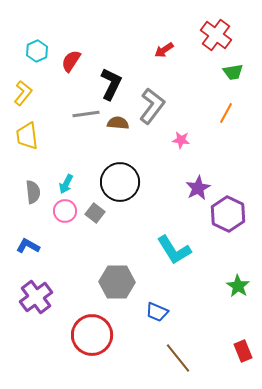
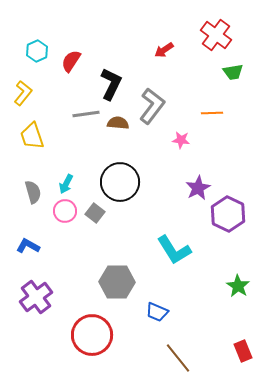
orange line: moved 14 px left; rotated 60 degrees clockwise
yellow trapezoid: moved 5 px right; rotated 12 degrees counterclockwise
gray semicircle: rotated 10 degrees counterclockwise
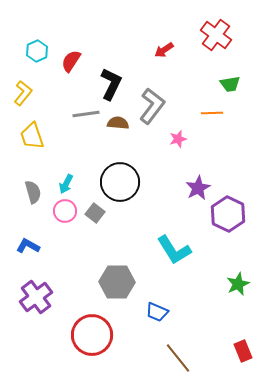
green trapezoid: moved 3 px left, 12 px down
pink star: moved 3 px left, 1 px up; rotated 24 degrees counterclockwise
green star: moved 2 px up; rotated 15 degrees clockwise
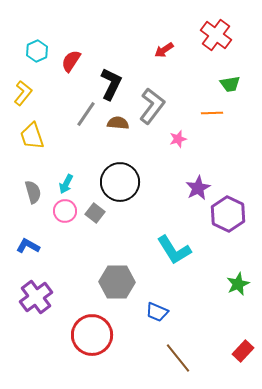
gray line: rotated 48 degrees counterclockwise
red rectangle: rotated 65 degrees clockwise
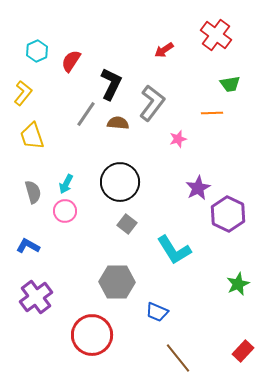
gray L-shape: moved 3 px up
gray square: moved 32 px right, 11 px down
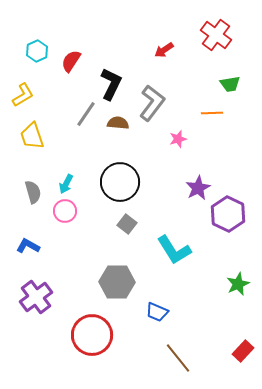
yellow L-shape: moved 2 px down; rotated 20 degrees clockwise
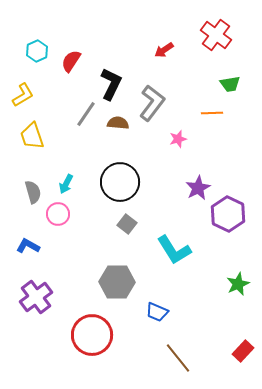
pink circle: moved 7 px left, 3 px down
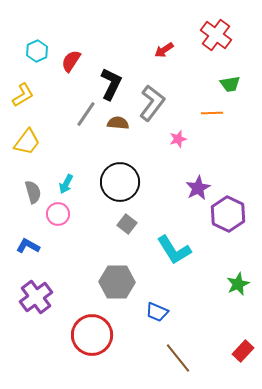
yellow trapezoid: moved 5 px left, 6 px down; rotated 124 degrees counterclockwise
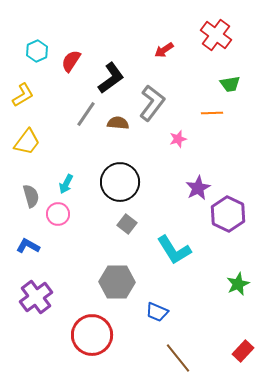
black L-shape: moved 6 px up; rotated 28 degrees clockwise
gray semicircle: moved 2 px left, 4 px down
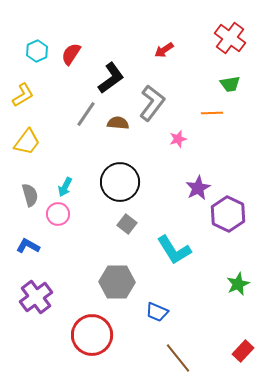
red cross: moved 14 px right, 3 px down
red semicircle: moved 7 px up
cyan arrow: moved 1 px left, 3 px down
gray semicircle: moved 1 px left, 1 px up
